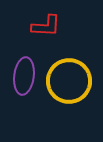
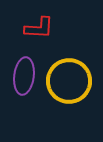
red L-shape: moved 7 px left, 2 px down
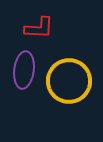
purple ellipse: moved 6 px up
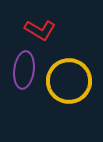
red L-shape: moved 1 px right, 2 px down; rotated 28 degrees clockwise
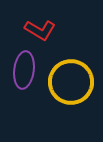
yellow circle: moved 2 px right, 1 px down
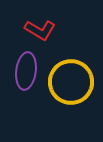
purple ellipse: moved 2 px right, 1 px down
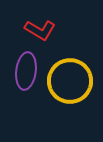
yellow circle: moved 1 px left, 1 px up
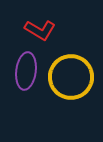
yellow circle: moved 1 px right, 4 px up
